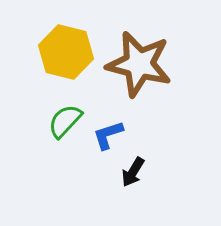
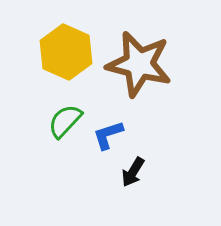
yellow hexagon: rotated 10 degrees clockwise
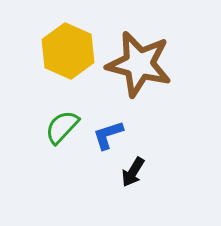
yellow hexagon: moved 2 px right, 1 px up
green semicircle: moved 3 px left, 6 px down
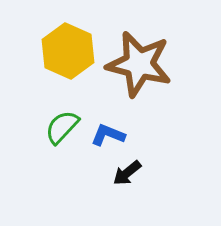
blue L-shape: rotated 40 degrees clockwise
black arrow: moved 6 px left, 1 px down; rotated 20 degrees clockwise
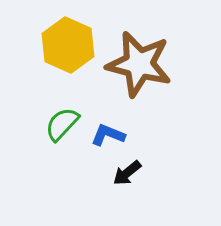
yellow hexagon: moved 6 px up
green semicircle: moved 3 px up
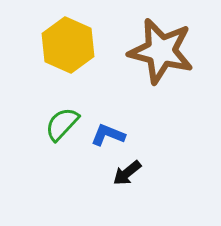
brown star: moved 22 px right, 13 px up
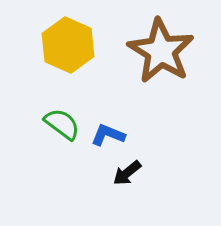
brown star: rotated 18 degrees clockwise
green semicircle: rotated 84 degrees clockwise
